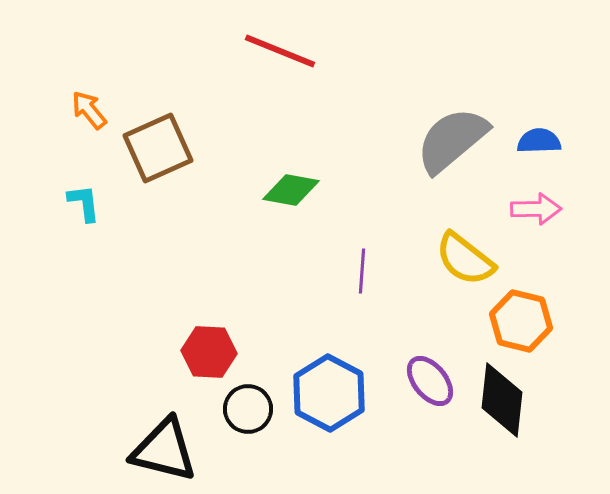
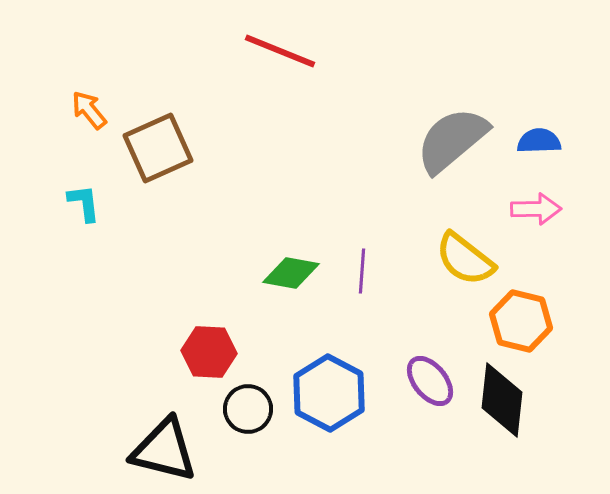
green diamond: moved 83 px down
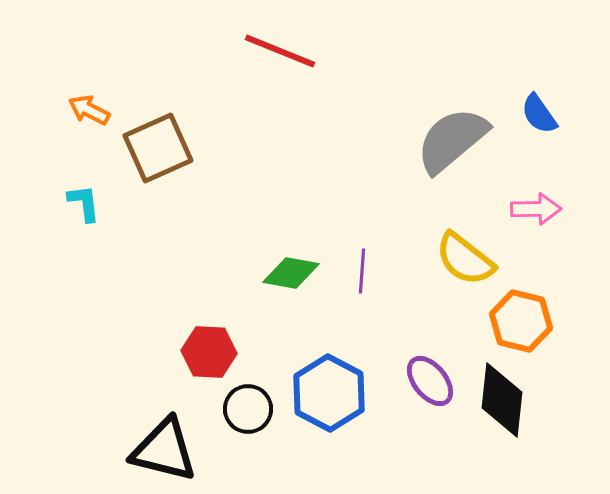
orange arrow: rotated 24 degrees counterclockwise
blue semicircle: moved 27 px up; rotated 123 degrees counterclockwise
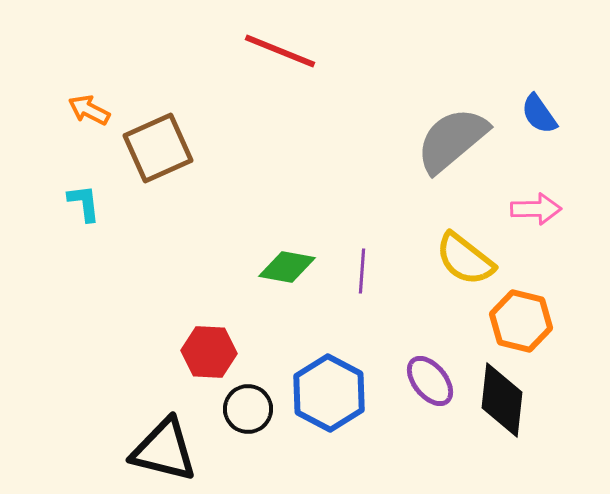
green diamond: moved 4 px left, 6 px up
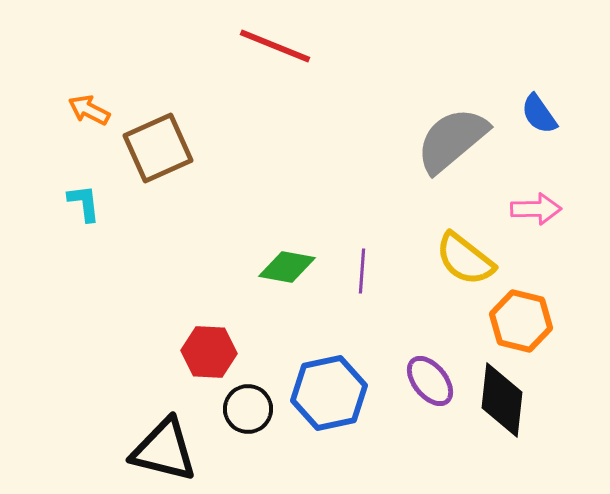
red line: moved 5 px left, 5 px up
blue hexagon: rotated 20 degrees clockwise
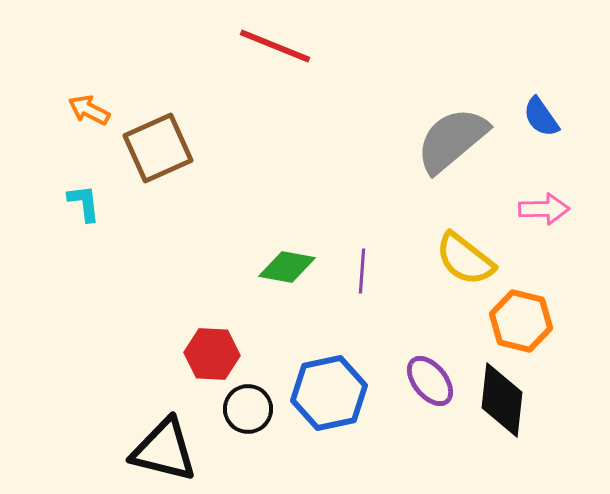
blue semicircle: moved 2 px right, 3 px down
pink arrow: moved 8 px right
red hexagon: moved 3 px right, 2 px down
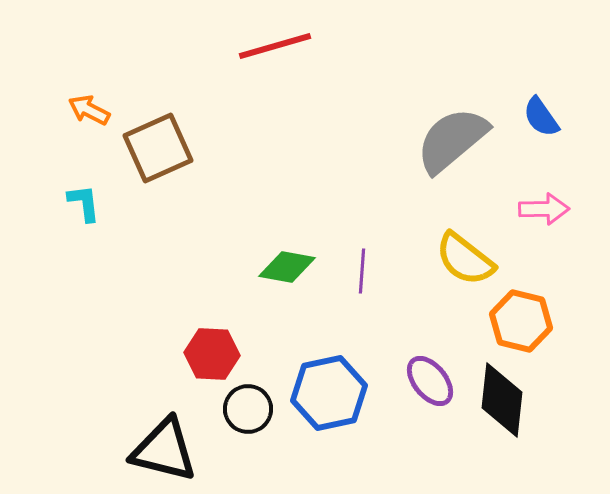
red line: rotated 38 degrees counterclockwise
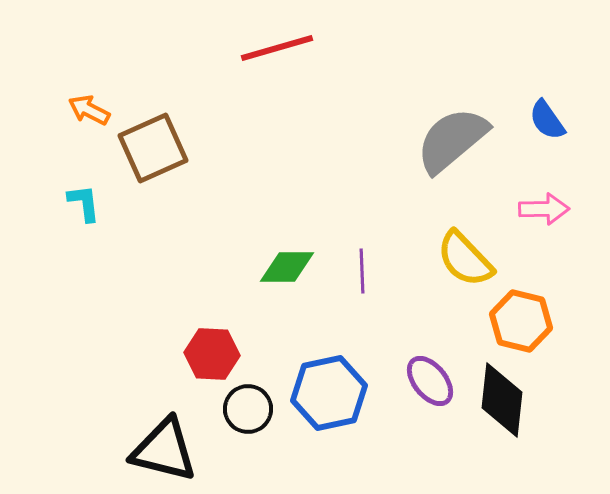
red line: moved 2 px right, 2 px down
blue semicircle: moved 6 px right, 3 px down
brown square: moved 5 px left
yellow semicircle: rotated 8 degrees clockwise
green diamond: rotated 10 degrees counterclockwise
purple line: rotated 6 degrees counterclockwise
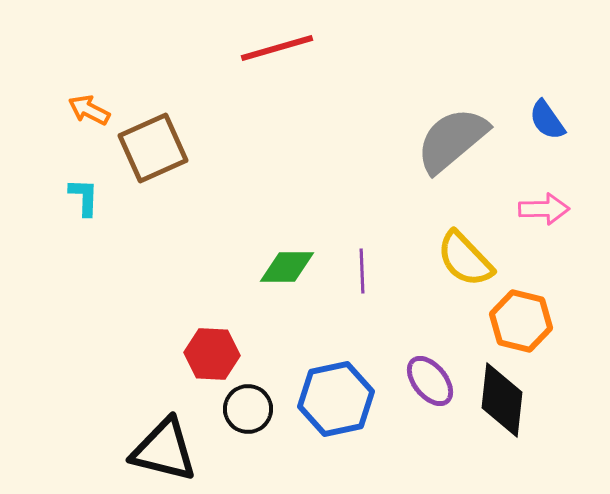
cyan L-shape: moved 6 px up; rotated 9 degrees clockwise
blue hexagon: moved 7 px right, 6 px down
